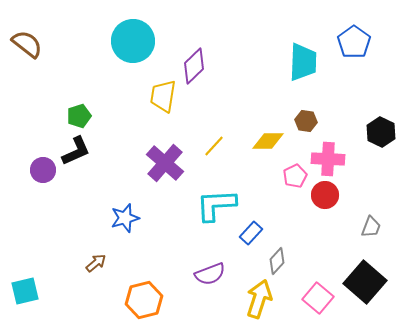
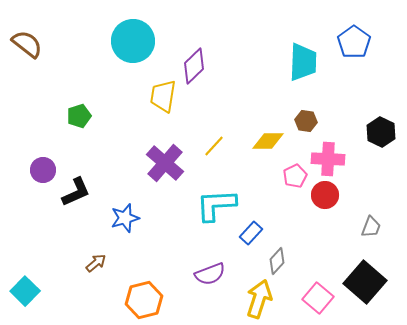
black L-shape: moved 41 px down
cyan square: rotated 32 degrees counterclockwise
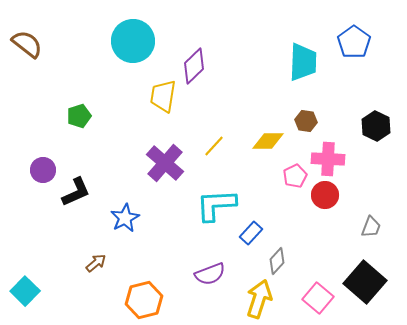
black hexagon: moved 5 px left, 6 px up
blue star: rotated 12 degrees counterclockwise
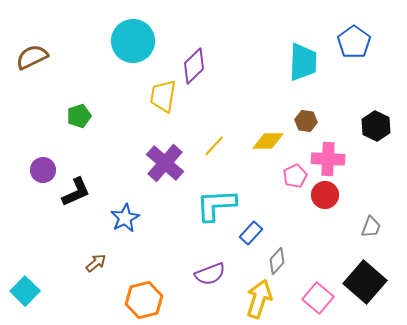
brown semicircle: moved 5 px right, 13 px down; rotated 64 degrees counterclockwise
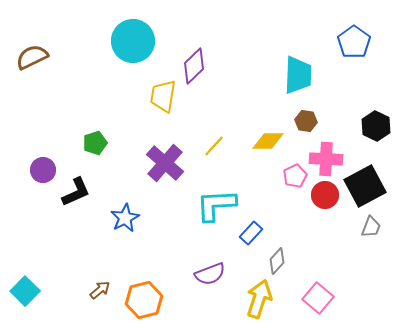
cyan trapezoid: moved 5 px left, 13 px down
green pentagon: moved 16 px right, 27 px down
pink cross: moved 2 px left
brown arrow: moved 4 px right, 27 px down
black square: moved 96 px up; rotated 21 degrees clockwise
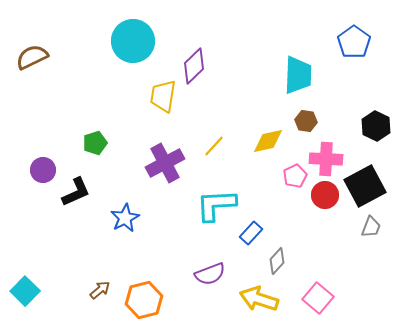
yellow diamond: rotated 12 degrees counterclockwise
purple cross: rotated 21 degrees clockwise
yellow arrow: rotated 90 degrees counterclockwise
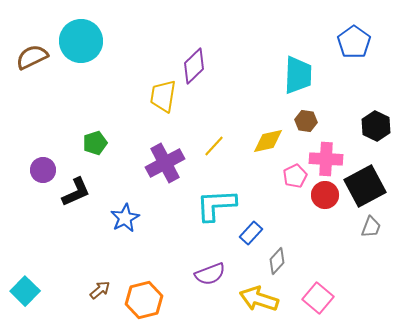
cyan circle: moved 52 px left
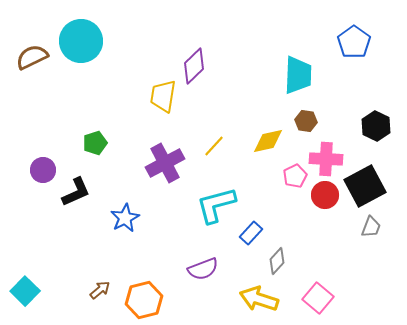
cyan L-shape: rotated 12 degrees counterclockwise
purple semicircle: moved 7 px left, 5 px up
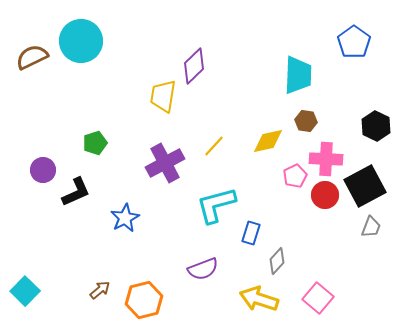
blue rectangle: rotated 25 degrees counterclockwise
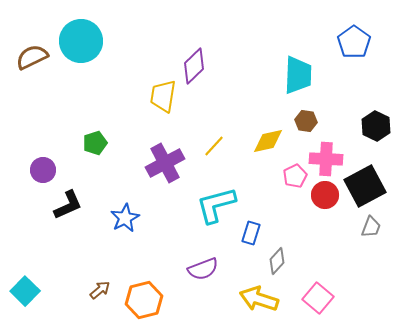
black L-shape: moved 8 px left, 13 px down
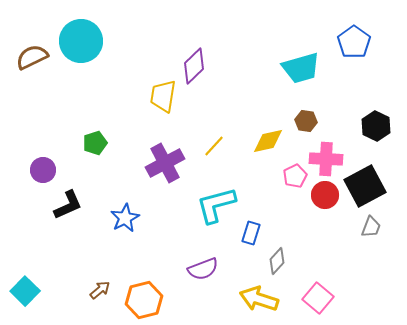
cyan trapezoid: moved 3 px right, 7 px up; rotated 72 degrees clockwise
